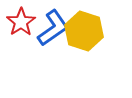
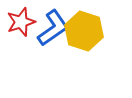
red star: rotated 16 degrees clockwise
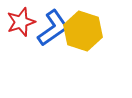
yellow hexagon: moved 1 px left
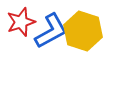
blue L-shape: moved 2 px left, 3 px down; rotated 6 degrees clockwise
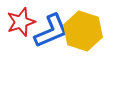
blue L-shape: rotated 6 degrees clockwise
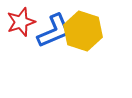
blue L-shape: moved 3 px right
